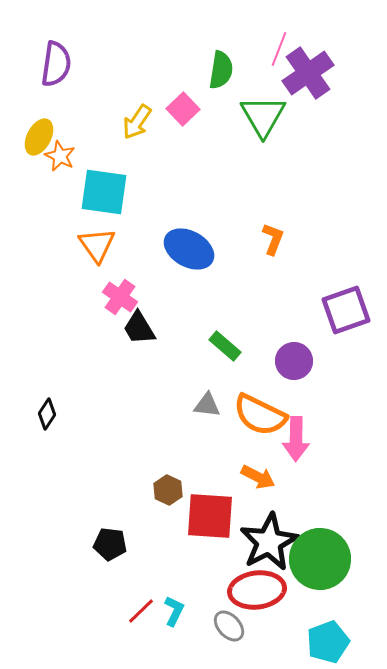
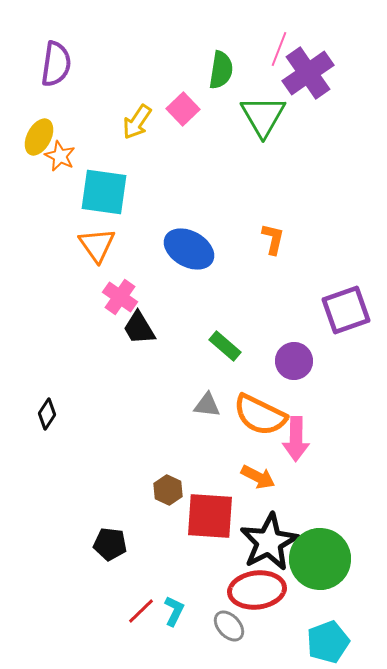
orange L-shape: rotated 8 degrees counterclockwise
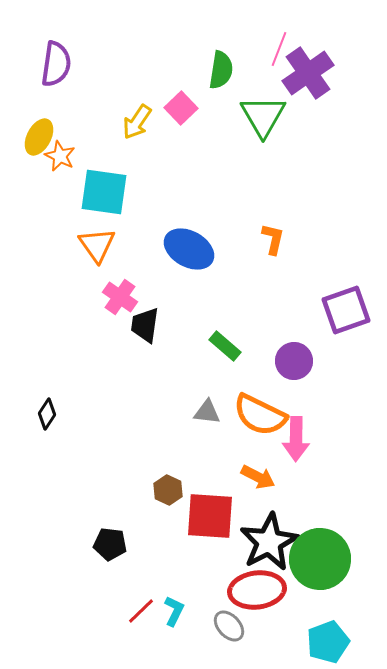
pink square: moved 2 px left, 1 px up
black trapezoid: moved 6 px right, 3 px up; rotated 39 degrees clockwise
gray triangle: moved 7 px down
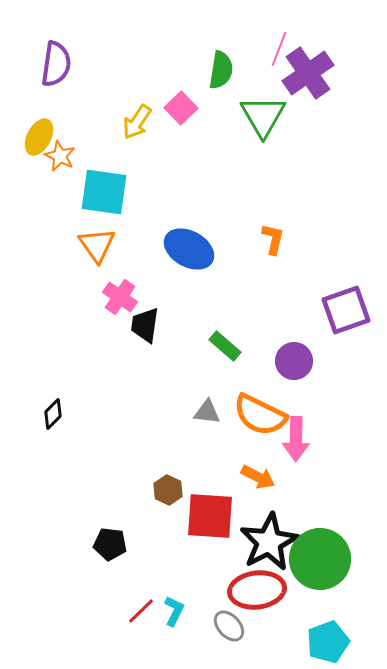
black diamond: moved 6 px right; rotated 12 degrees clockwise
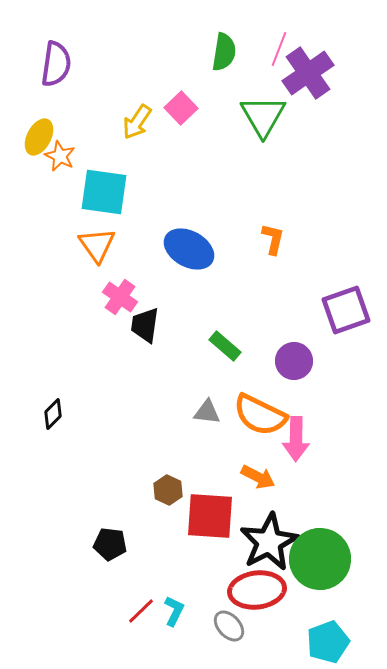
green semicircle: moved 3 px right, 18 px up
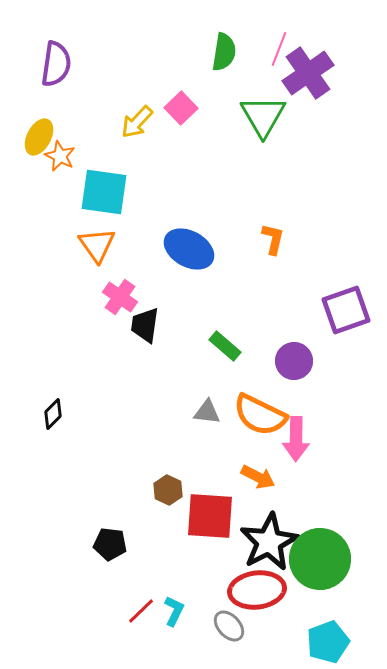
yellow arrow: rotated 9 degrees clockwise
